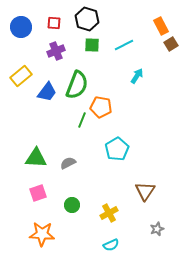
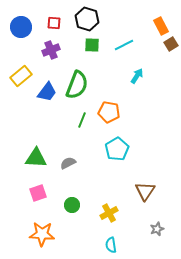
purple cross: moved 5 px left, 1 px up
orange pentagon: moved 8 px right, 5 px down
cyan semicircle: rotated 105 degrees clockwise
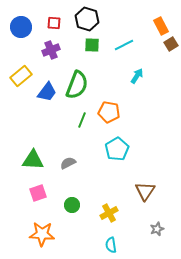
green triangle: moved 3 px left, 2 px down
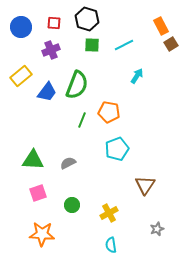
cyan pentagon: rotated 10 degrees clockwise
brown triangle: moved 6 px up
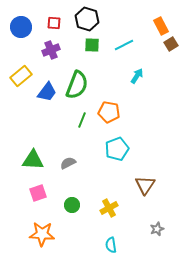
yellow cross: moved 5 px up
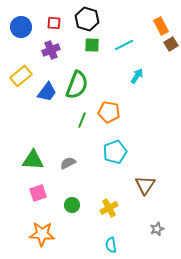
cyan pentagon: moved 2 px left, 3 px down
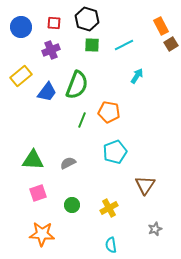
gray star: moved 2 px left
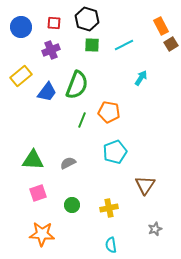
cyan arrow: moved 4 px right, 2 px down
yellow cross: rotated 18 degrees clockwise
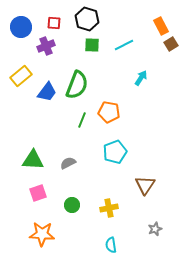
purple cross: moved 5 px left, 4 px up
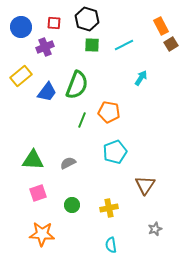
purple cross: moved 1 px left, 1 px down
